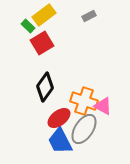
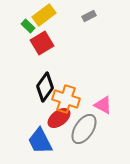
orange cross: moved 18 px left, 2 px up
pink triangle: moved 1 px up
blue trapezoid: moved 20 px left
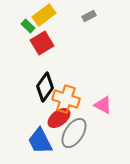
gray ellipse: moved 10 px left, 4 px down
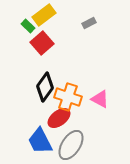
gray rectangle: moved 7 px down
red square: rotated 10 degrees counterclockwise
orange cross: moved 2 px right, 2 px up
pink triangle: moved 3 px left, 6 px up
gray ellipse: moved 3 px left, 12 px down
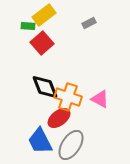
green rectangle: rotated 40 degrees counterclockwise
black diamond: rotated 56 degrees counterclockwise
